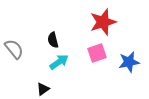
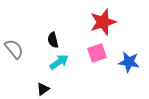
blue star: rotated 20 degrees clockwise
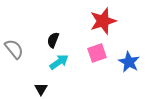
red star: moved 1 px up
black semicircle: rotated 35 degrees clockwise
blue star: rotated 20 degrees clockwise
black triangle: moved 2 px left; rotated 24 degrees counterclockwise
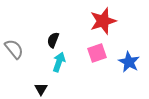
cyan arrow: rotated 36 degrees counterclockwise
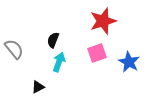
black triangle: moved 3 px left, 2 px up; rotated 32 degrees clockwise
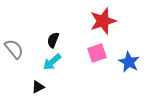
cyan arrow: moved 7 px left; rotated 150 degrees counterclockwise
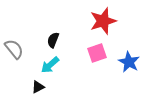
cyan arrow: moved 2 px left, 3 px down
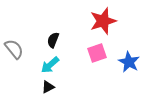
black triangle: moved 10 px right
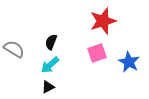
black semicircle: moved 2 px left, 2 px down
gray semicircle: rotated 20 degrees counterclockwise
